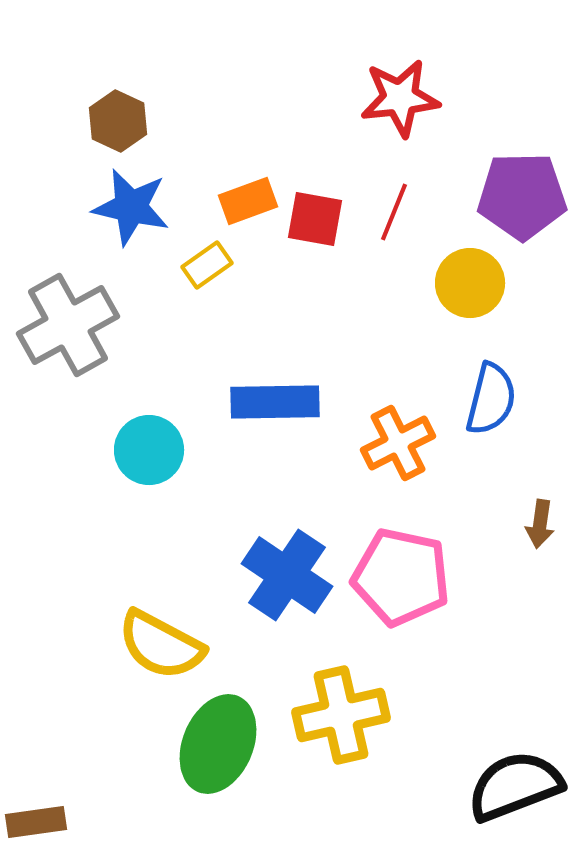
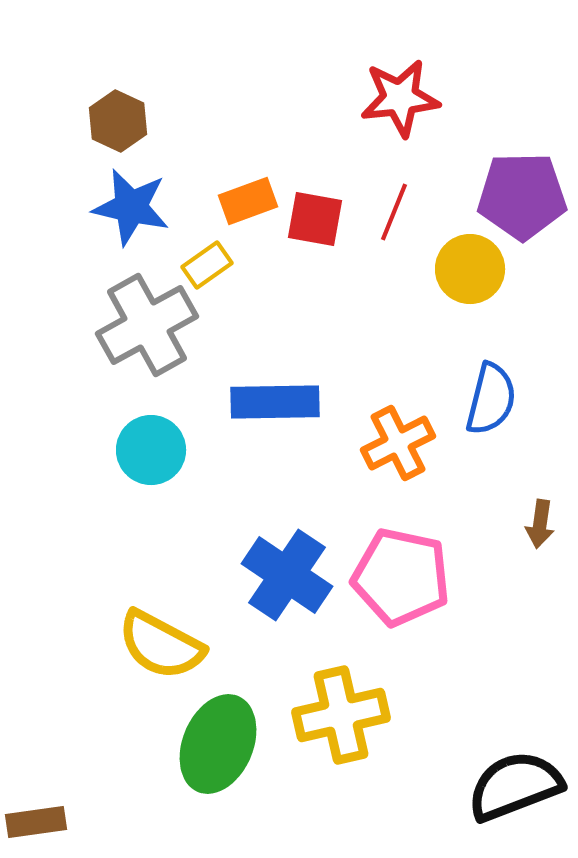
yellow circle: moved 14 px up
gray cross: moved 79 px right
cyan circle: moved 2 px right
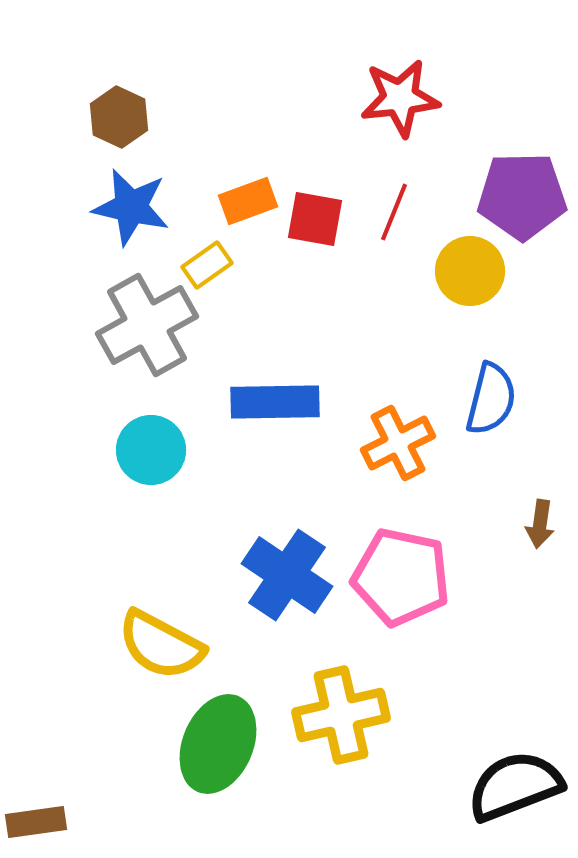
brown hexagon: moved 1 px right, 4 px up
yellow circle: moved 2 px down
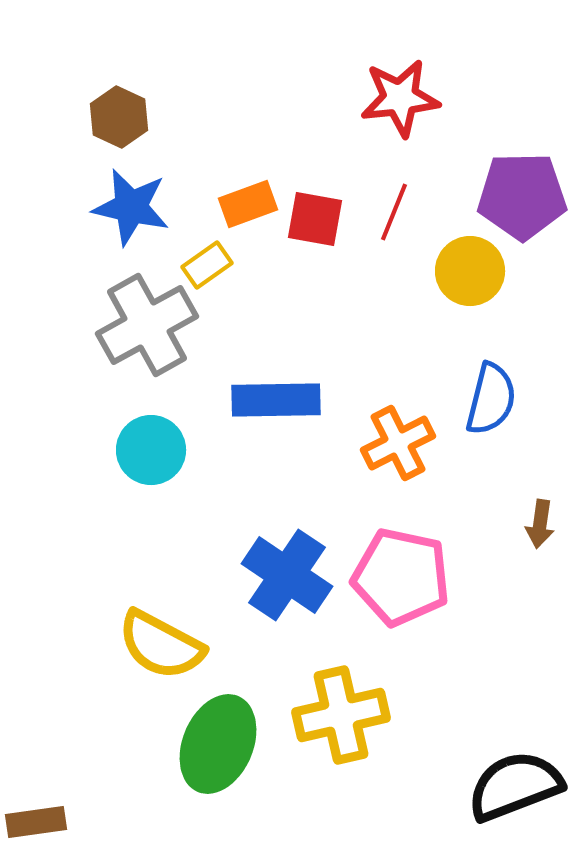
orange rectangle: moved 3 px down
blue rectangle: moved 1 px right, 2 px up
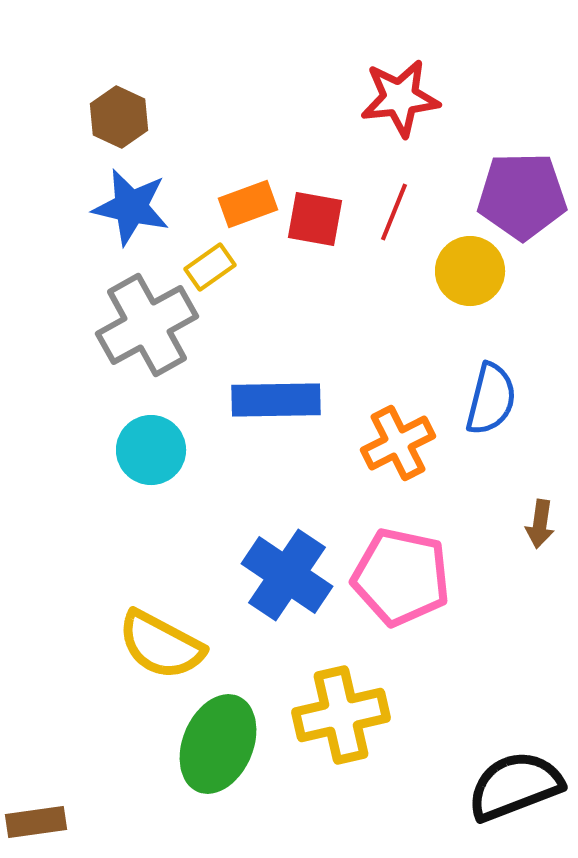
yellow rectangle: moved 3 px right, 2 px down
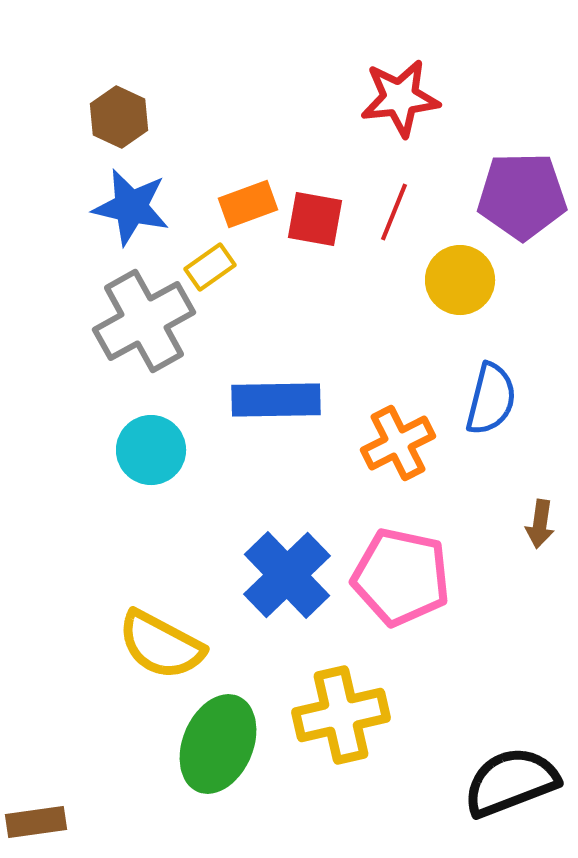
yellow circle: moved 10 px left, 9 px down
gray cross: moved 3 px left, 4 px up
blue cross: rotated 12 degrees clockwise
black semicircle: moved 4 px left, 4 px up
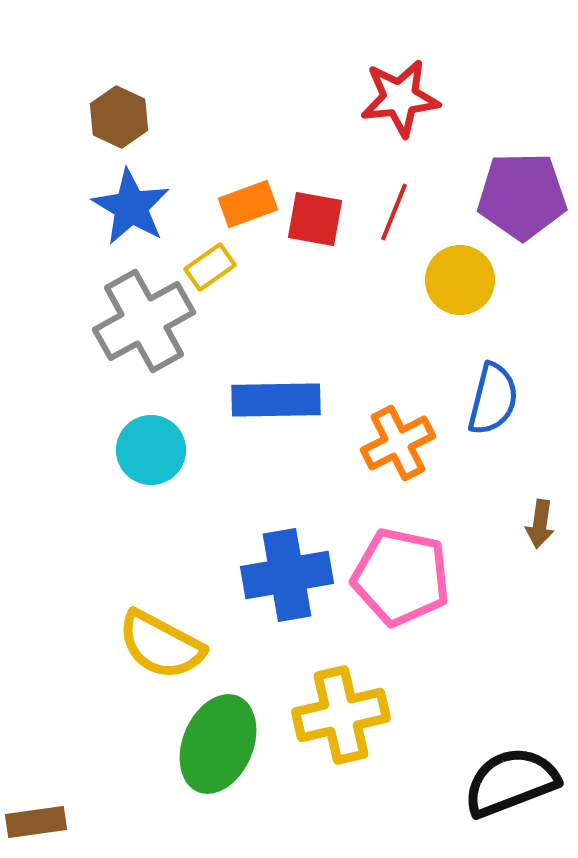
blue star: rotated 18 degrees clockwise
blue semicircle: moved 2 px right
blue cross: rotated 34 degrees clockwise
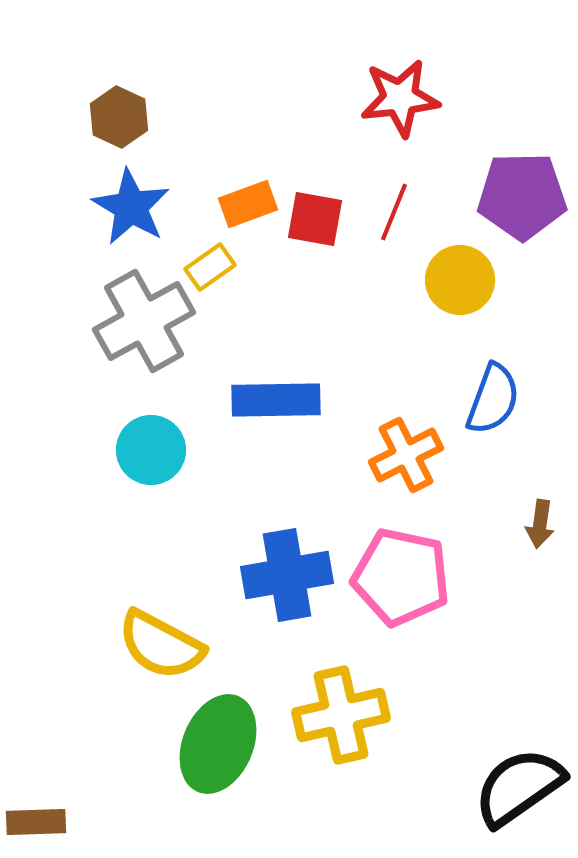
blue semicircle: rotated 6 degrees clockwise
orange cross: moved 8 px right, 12 px down
black semicircle: moved 8 px right, 5 px down; rotated 14 degrees counterclockwise
brown rectangle: rotated 6 degrees clockwise
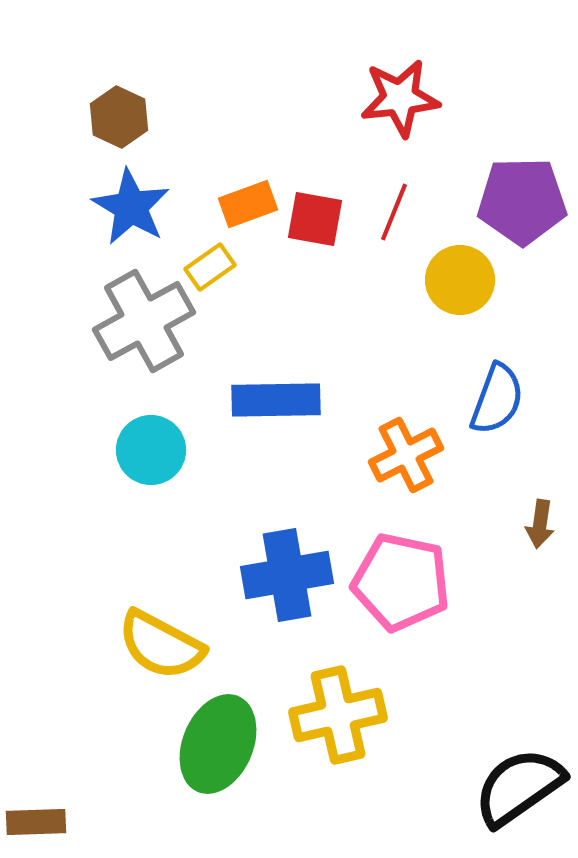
purple pentagon: moved 5 px down
blue semicircle: moved 4 px right
pink pentagon: moved 5 px down
yellow cross: moved 3 px left
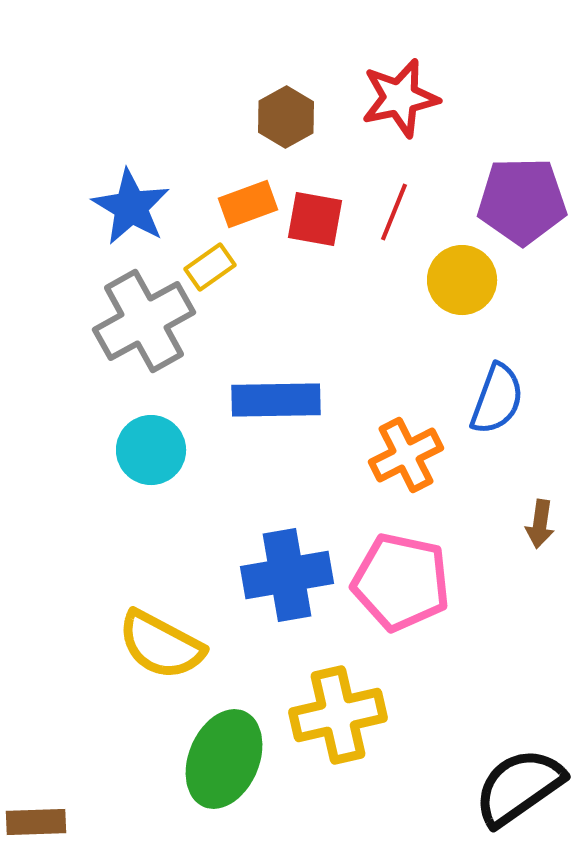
red star: rotated 6 degrees counterclockwise
brown hexagon: moved 167 px right; rotated 6 degrees clockwise
yellow circle: moved 2 px right
green ellipse: moved 6 px right, 15 px down
